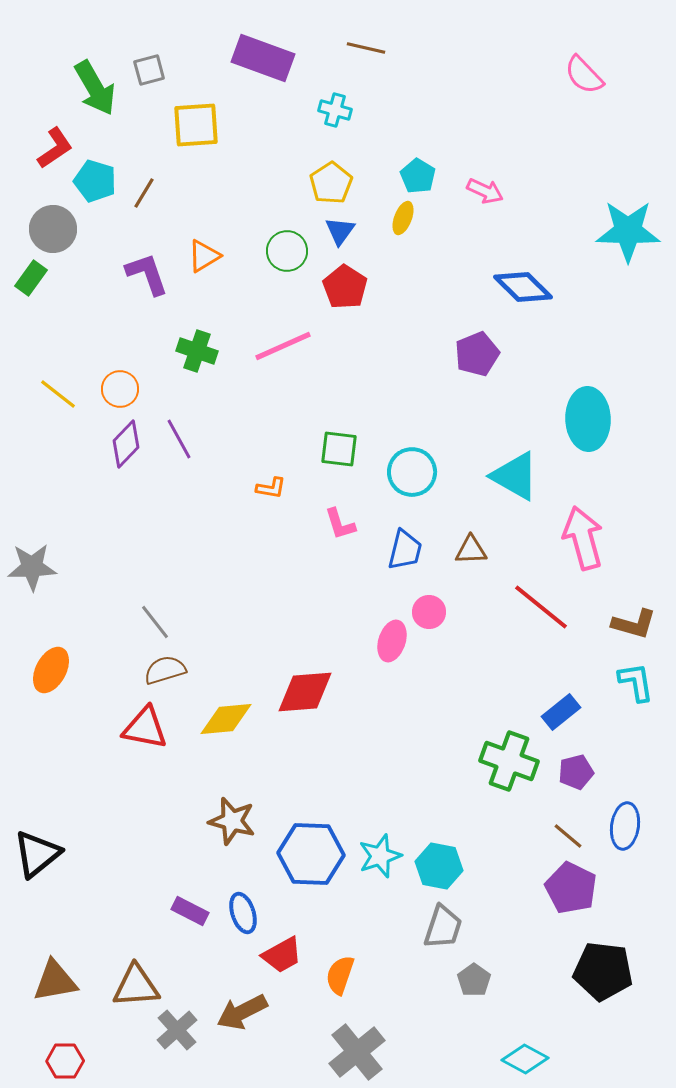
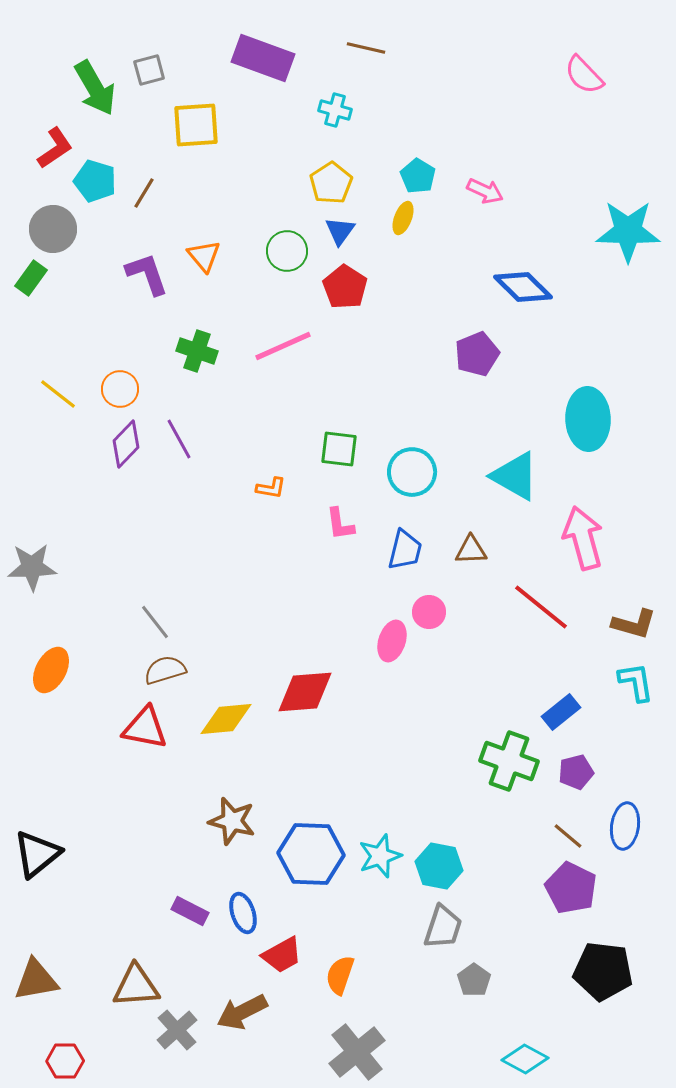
orange triangle at (204, 256): rotated 39 degrees counterclockwise
pink L-shape at (340, 524): rotated 9 degrees clockwise
brown triangle at (55, 981): moved 19 px left, 1 px up
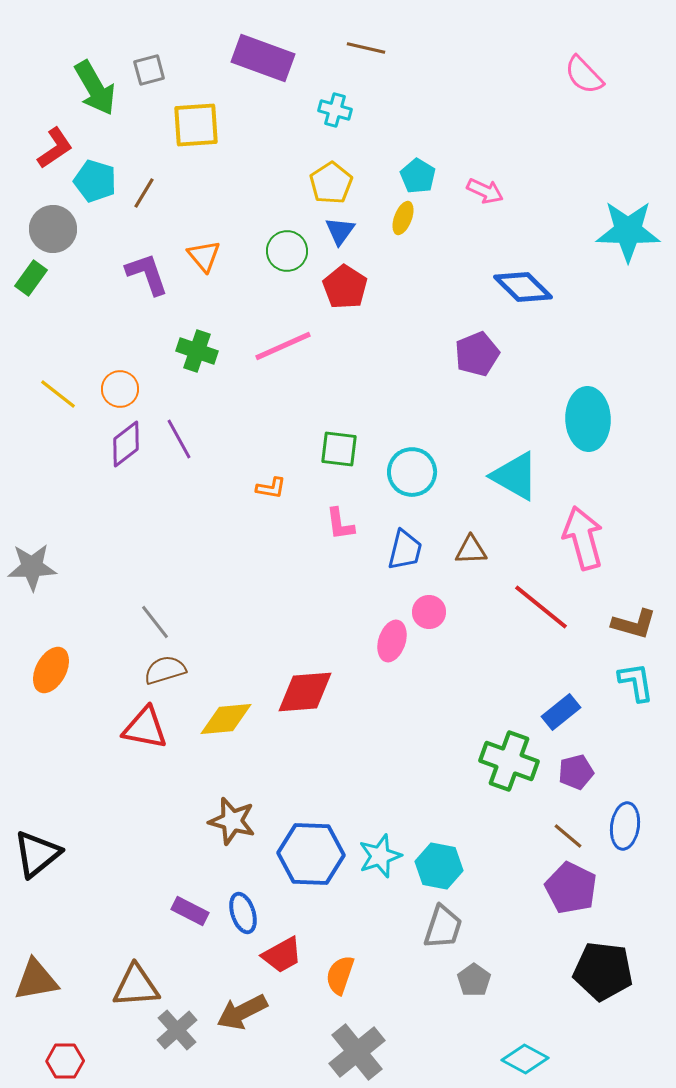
purple diamond at (126, 444): rotated 9 degrees clockwise
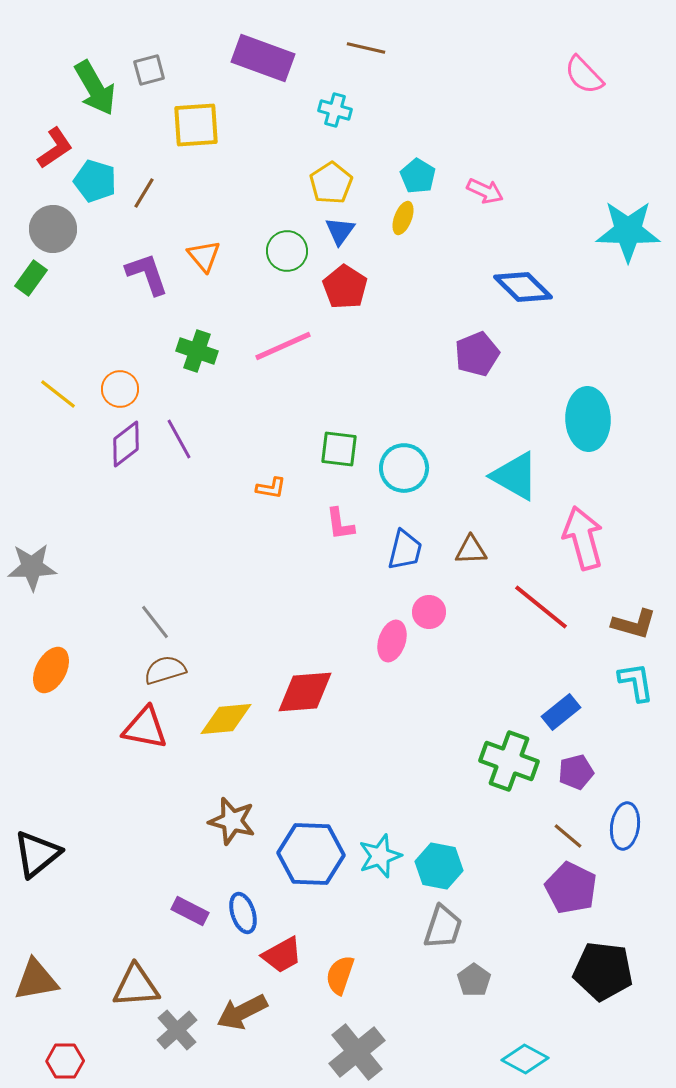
cyan circle at (412, 472): moved 8 px left, 4 px up
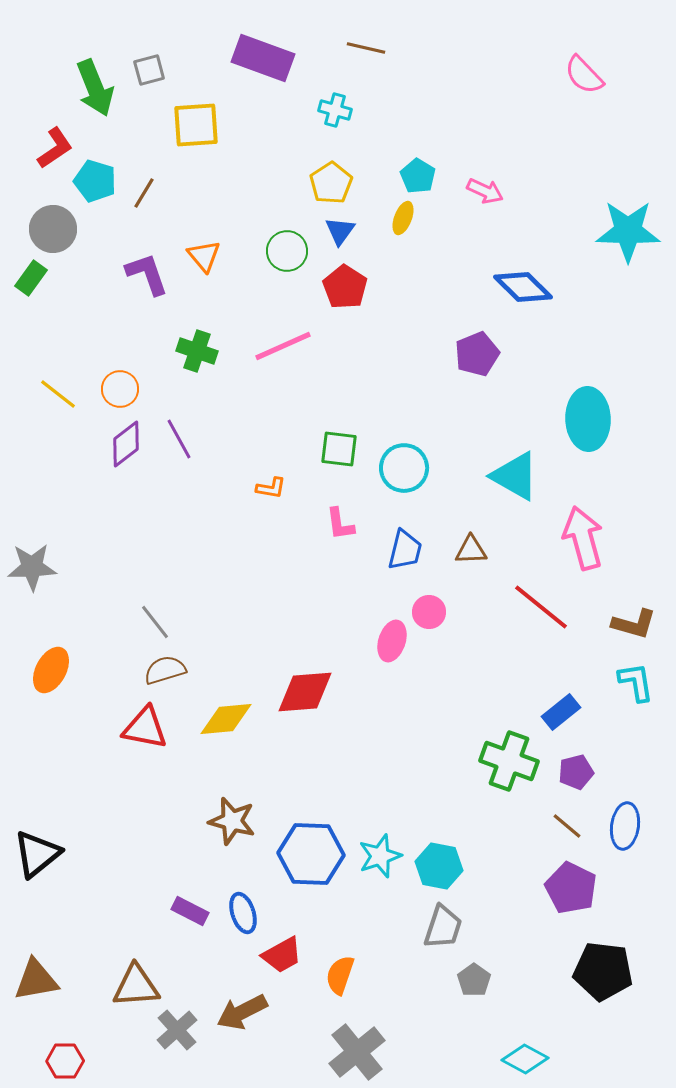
green arrow at (95, 88): rotated 8 degrees clockwise
brown line at (568, 836): moved 1 px left, 10 px up
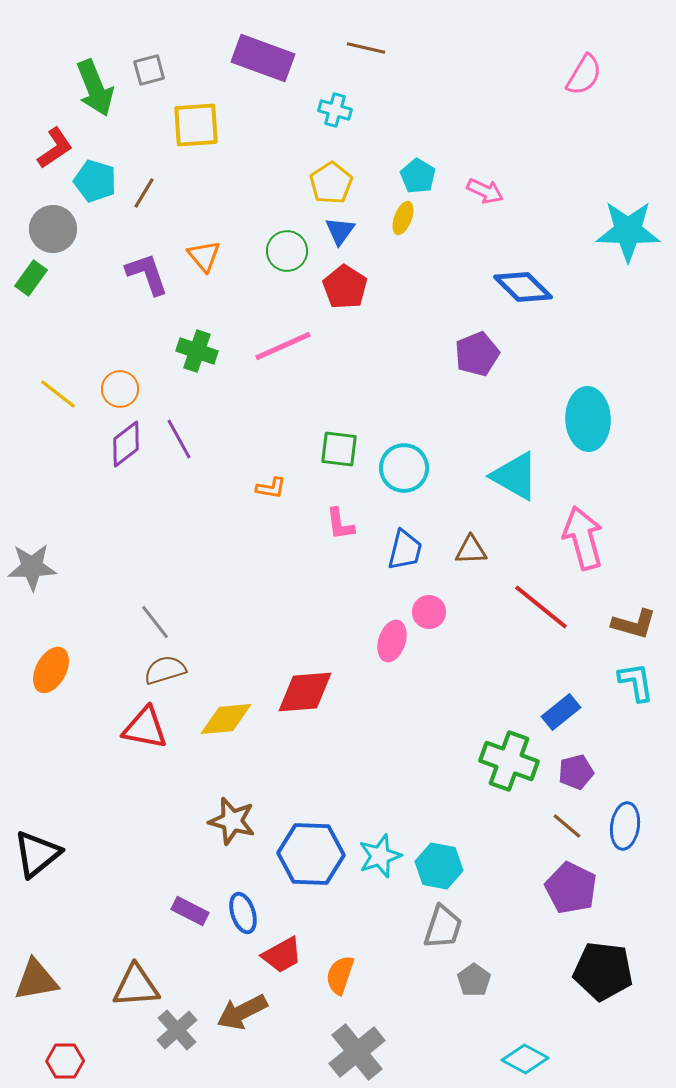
pink semicircle at (584, 75): rotated 105 degrees counterclockwise
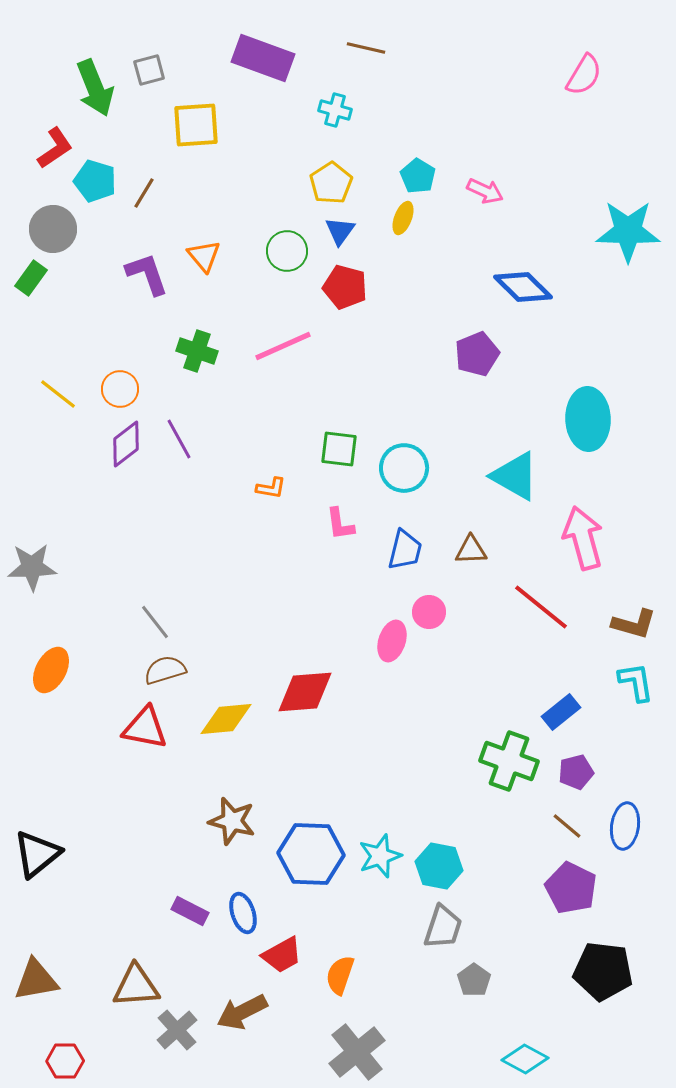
red pentagon at (345, 287): rotated 18 degrees counterclockwise
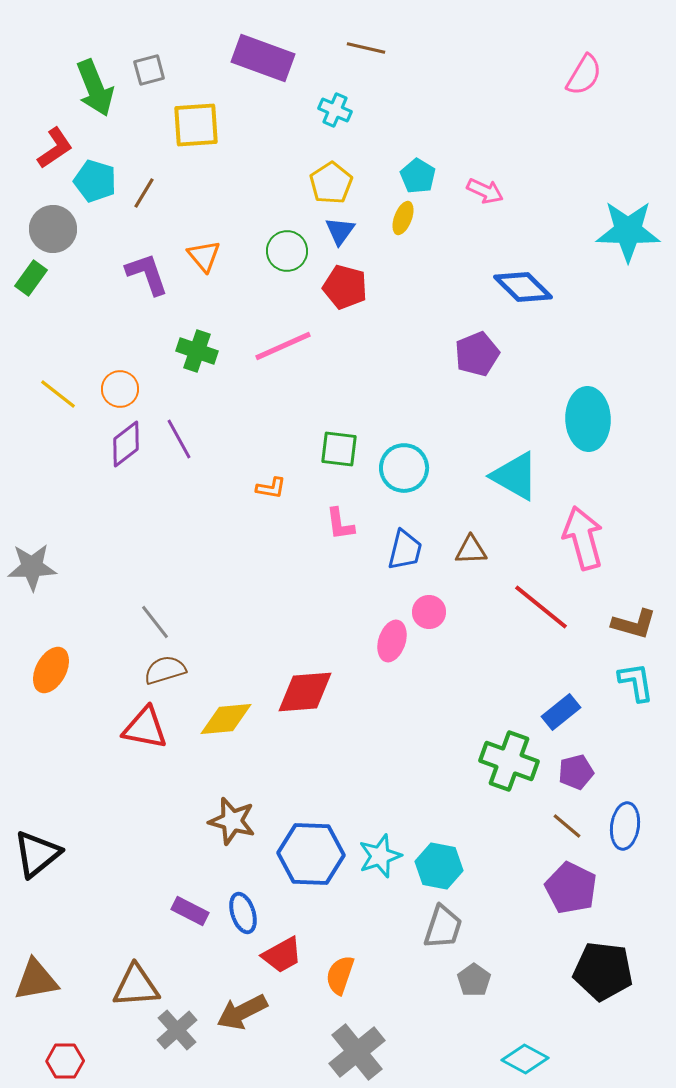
cyan cross at (335, 110): rotated 8 degrees clockwise
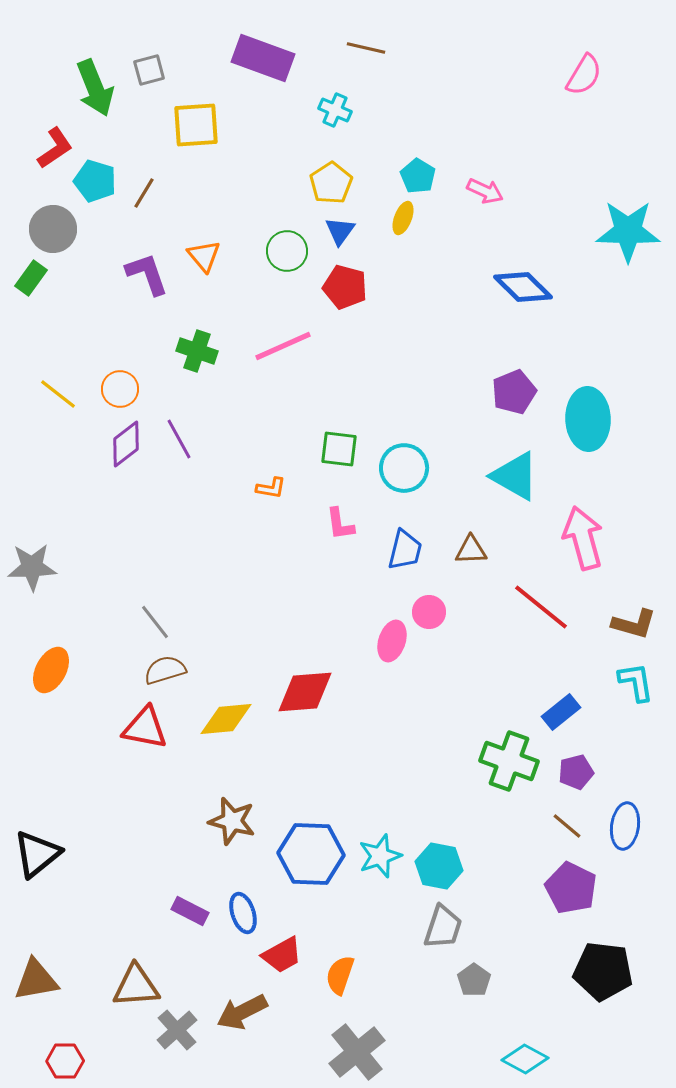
purple pentagon at (477, 354): moved 37 px right, 38 px down
